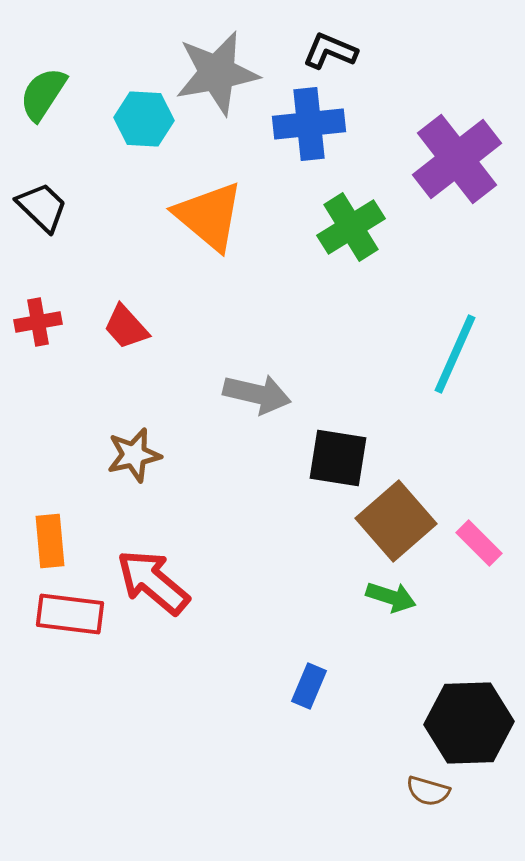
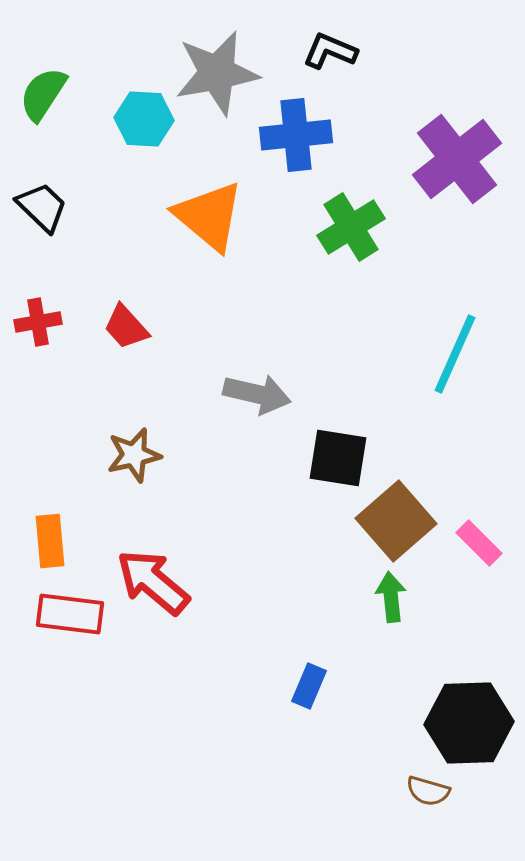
blue cross: moved 13 px left, 11 px down
green arrow: rotated 114 degrees counterclockwise
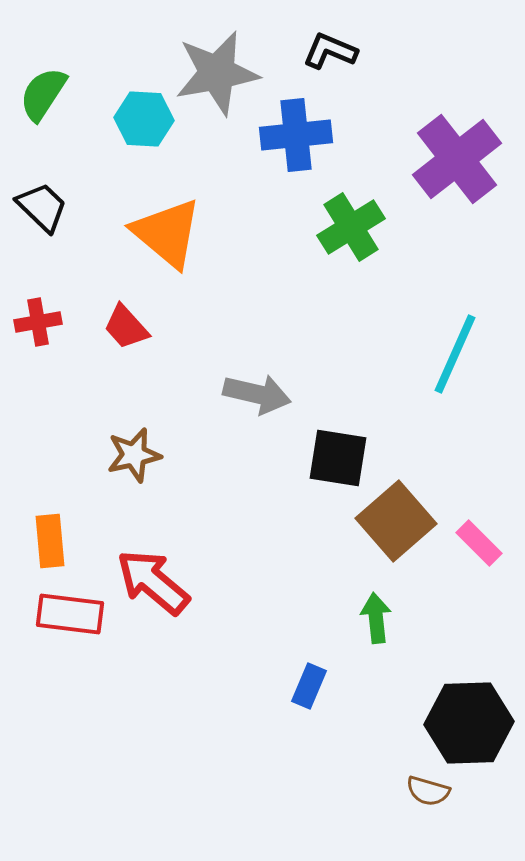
orange triangle: moved 42 px left, 17 px down
green arrow: moved 15 px left, 21 px down
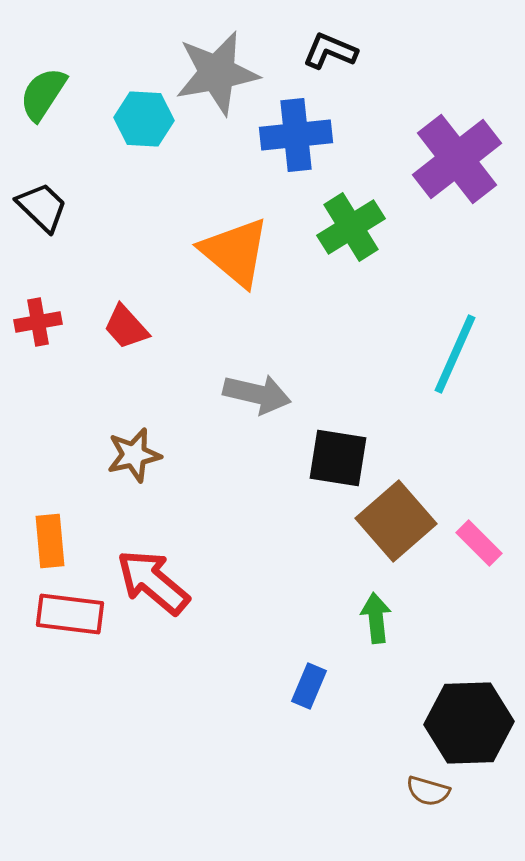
orange triangle: moved 68 px right, 19 px down
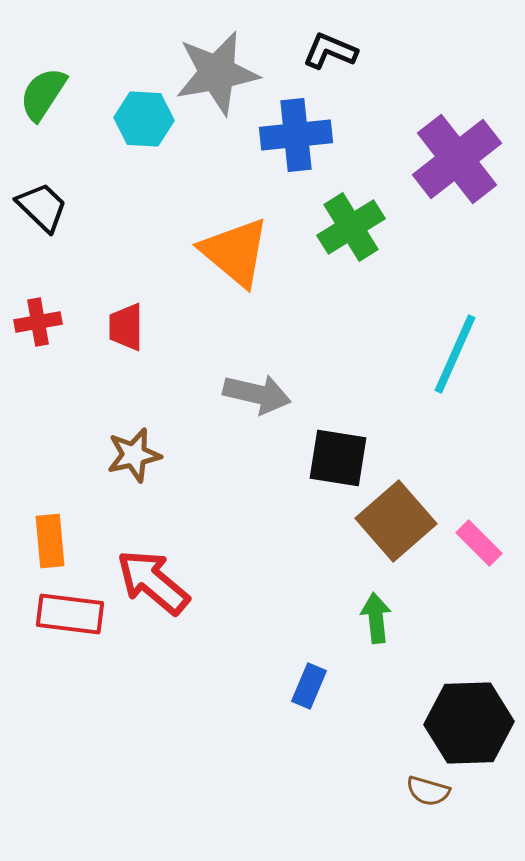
red trapezoid: rotated 42 degrees clockwise
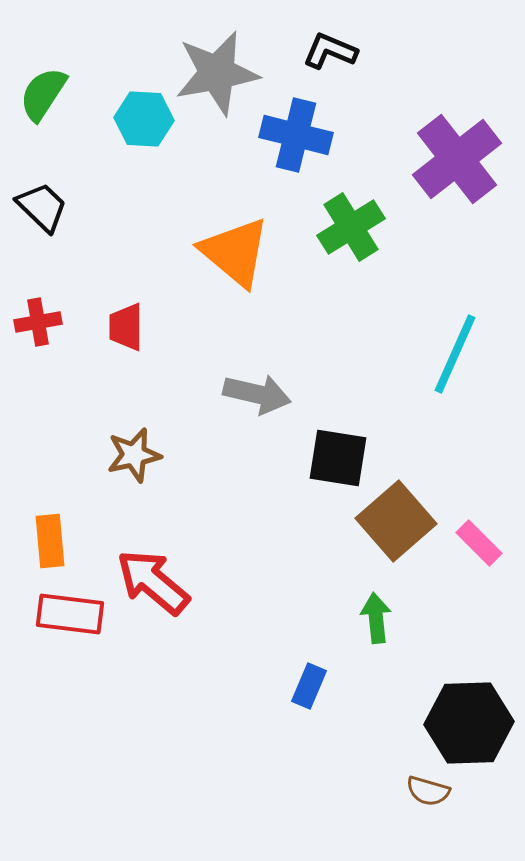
blue cross: rotated 20 degrees clockwise
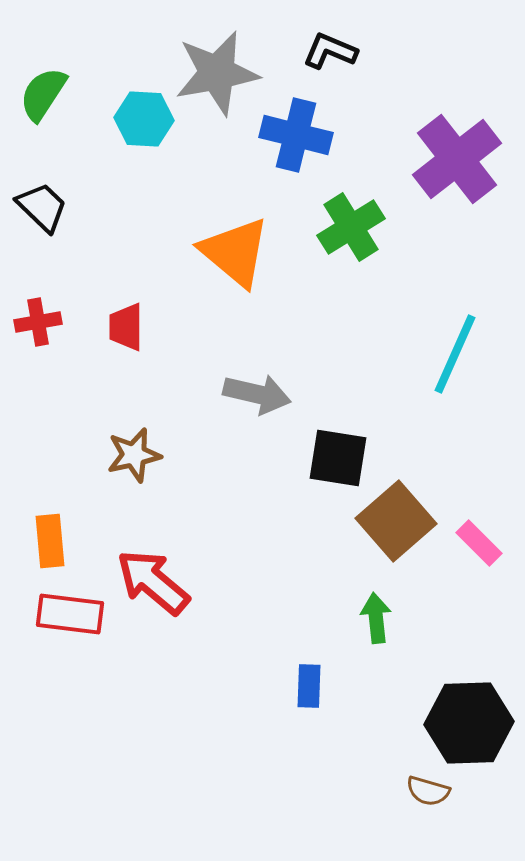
blue rectangle: rotated 21 degrees counterclockwise
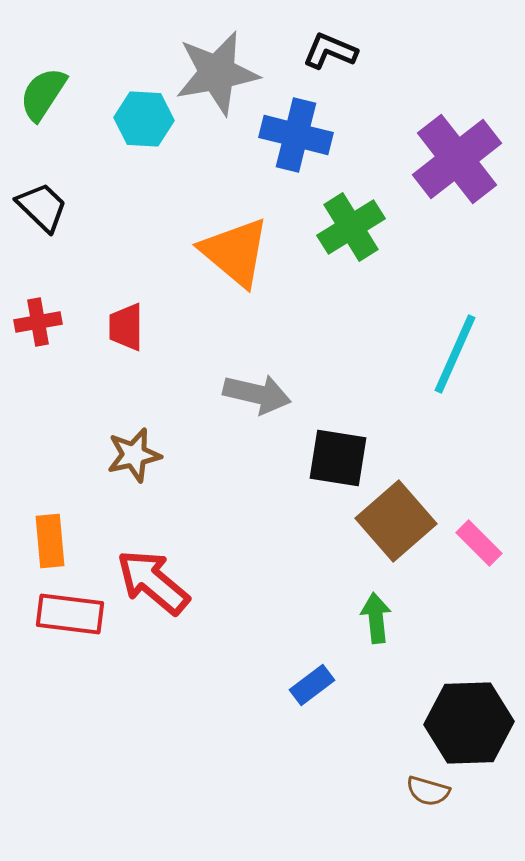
blue rectangle: moved 3 px right, 1 px up; rotated 51 degrees clockwise
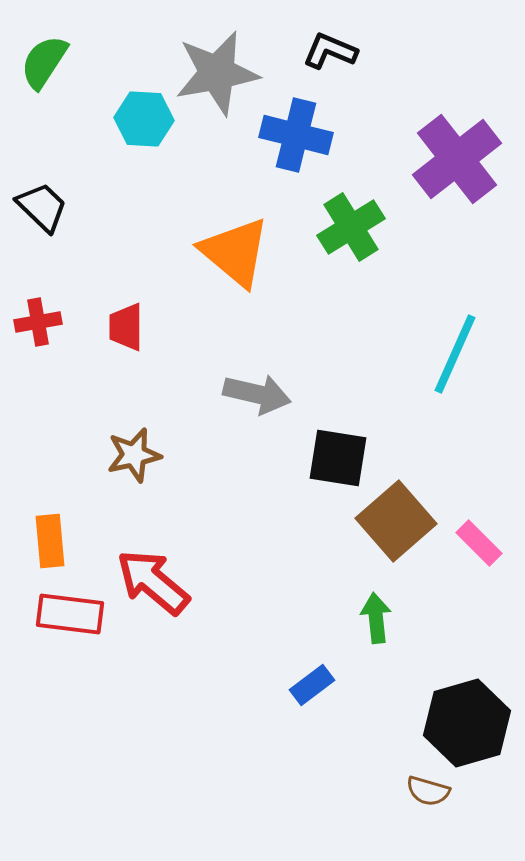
green semicircle: moved 1 px right, 32 px up
black hexagon: moved 2 px left; rotated 14 degrees counterclockwise
